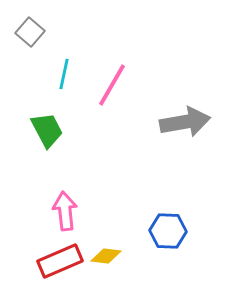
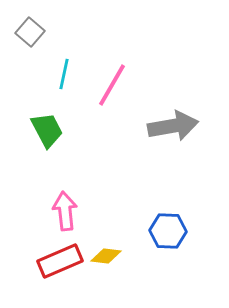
gray arrow: moved 12 px left, 4 px down
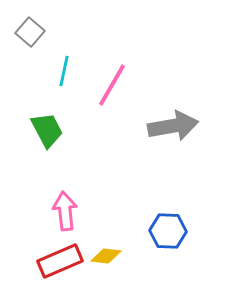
cyan line: moved 3 px up
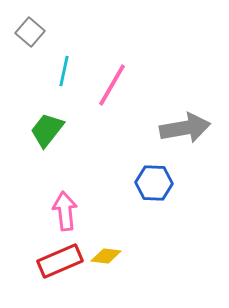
gray arrow: moved 12 px right, 2 px down
green trapezoid: rotated 114 degrees counterclockwise
blue hexagon: moved 14 px left, 48 px up
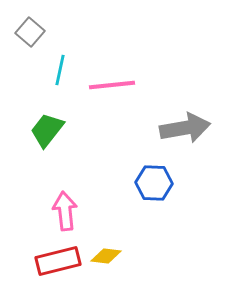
cyan line: moved 4 px left, 1 px up
pink line: rotated 54 degrees clockwise
red rectangle: moved 2 px left; rotated 9 degrees clockwise
